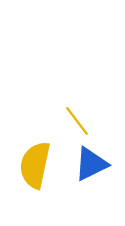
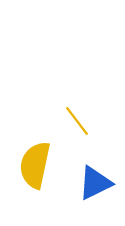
blue triangle: moved 4 px right, 19 px down
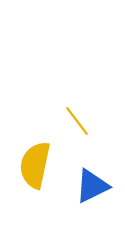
blue triangle: moved 3 px left, 3 px down
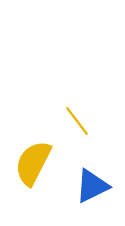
yellow semicircle: moved 2 px left, 2 px up; rotated 15 degrees clockwise
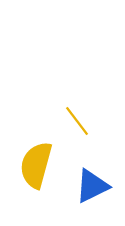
yellow semicircle: moved 3 px right, 2 px down; rotated 12 degrees counterclockwise
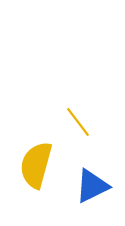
yellow line: moved 1 px right, 1 px down
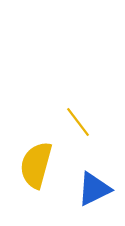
blue triangle: moved 2 px right, 3 px down
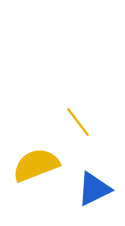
yellow semicircle: rotated 54 degrees clockwise
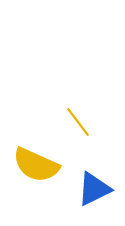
yellow semicircle: rotated 135 degrees counterclockwise
